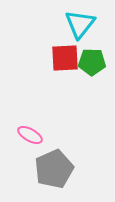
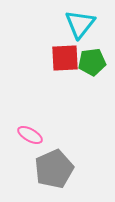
green pentagon: rotated 8 degrees counterclockwise
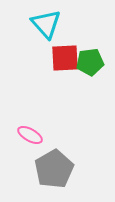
cyan triangle: moved 34 px left; rotated 20 degrees counterclockwise
green pentagon: moved 2 px left
gray pentagon: rotated 6 degrees counterclockwise
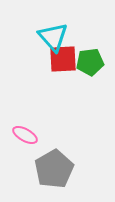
cyan triangle: moved 7 px right, 13 px down
red square: moved 2 px left, 1 px down
pink ellipse: moved 5 px left
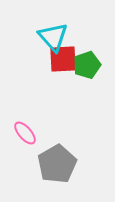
green pentagon: moved 3 px left, 3 px down; rotated 12 degrees counterclockwise
pink ellipse: moved 2 px up; rotated 20 degrees clockwise
gray pentagon: moved 3 px right, 5 px up
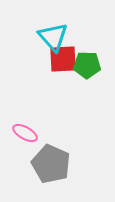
green pentagon: rotated 20 degrees clockwise
pink ellipse: rotated 20 degrees counterclockwise
gray pentagon: moved 6 px left; rotated 18 degrees counterclockwise
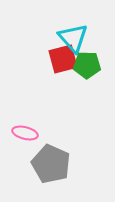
cyan triangle: moved 20 px right, 1 px down
red square: rotated 12 degrees counterclockwise
pink ellipse: rotated 15 degrees counterclockwise
